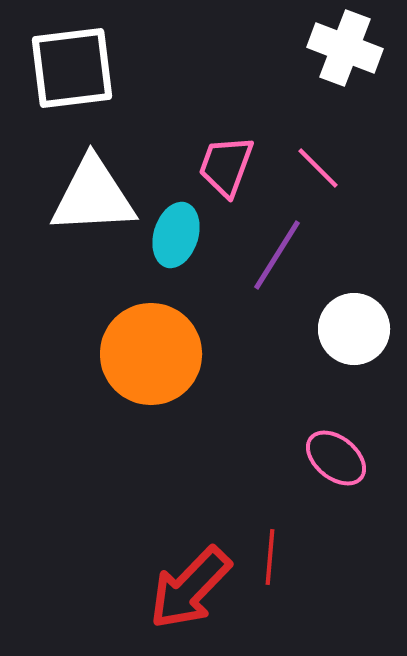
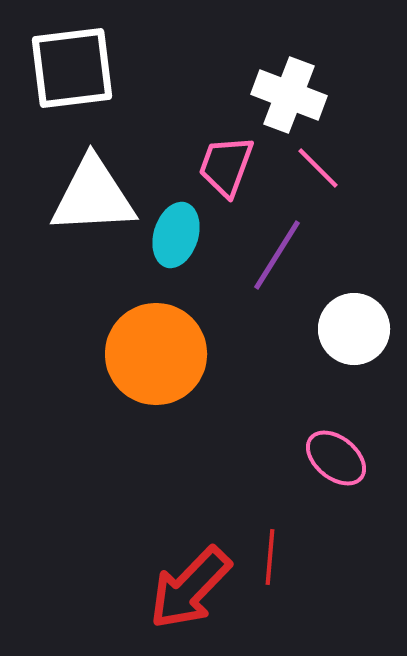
white cross: moved 56 px left, 47 px down
orange circle: moved 5 px right
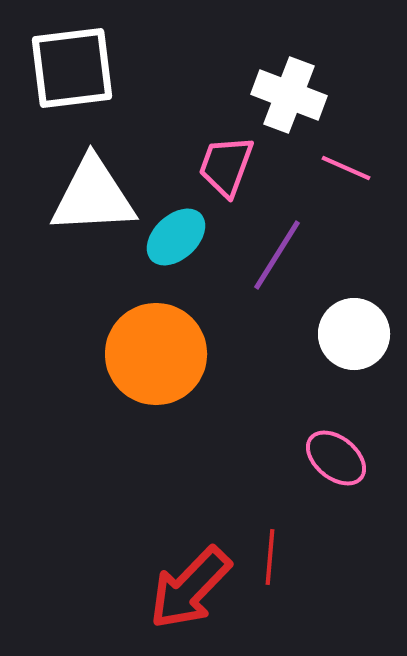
pink line: moved 28 px right; rotated 21 degrees counterclockwise
cyan ellipse: moved 2 px down; rotated 30 degrees clockwise
white circle: moved 5 px down
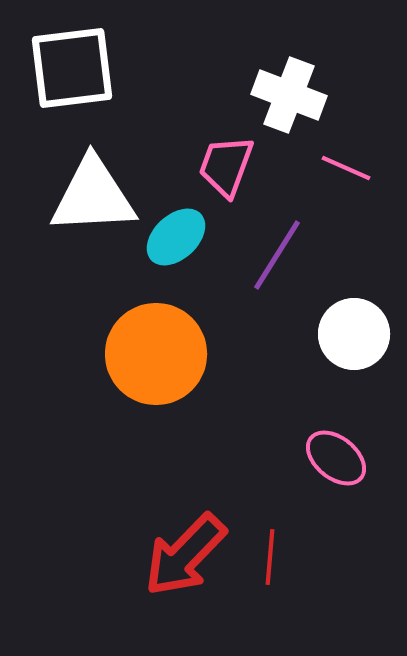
red arrow: moved 5 px left, 33 px up
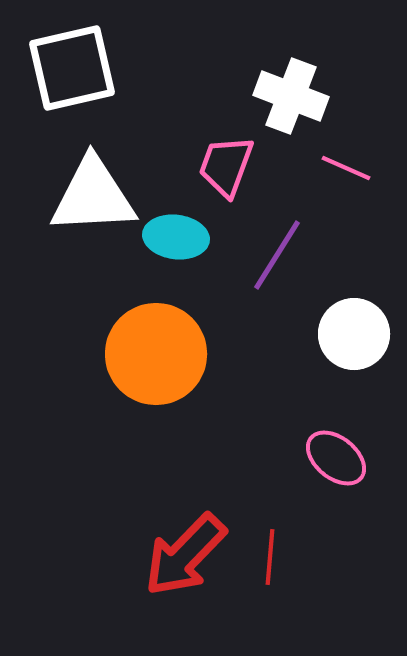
white square: rotated 6 degrees counterclockwise
white cross: moved 2 px right, 1 px down
cyan ellipse: rotated 50 degrees clockwise
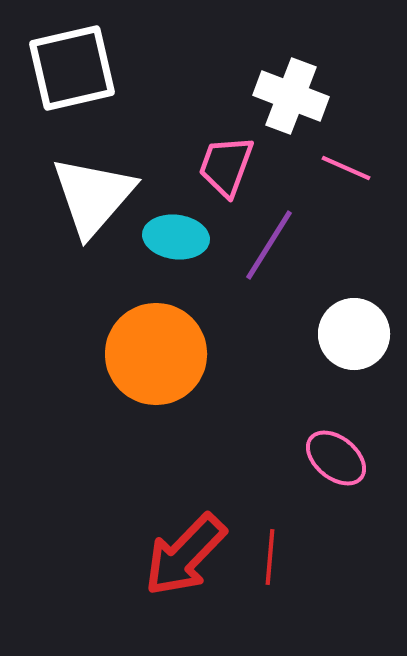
white triangle: rotated 46 degrees counterclockwise
purple line: moved 8 px left, 10 px up
